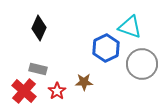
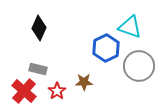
gray circle: moved 3 px left, 2 px down
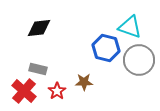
black diamond: rotated 60 degrees clockwise
blue hexagon: rotated 20 degrees counterclockwise
gray circle: moved 6 px up
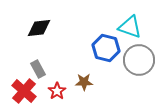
gray rectangle: rotated 48 degrees clockwise
